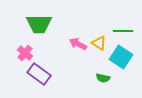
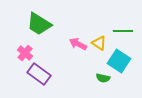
green trapezoid: rotated 32 degrees clockwise
cyan square: moved 2 px left, 4 px down
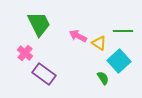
green trapezoid: rotated 148 degrees counterclockwise
pink arrow: moved 8 px up
cyan square: rotated 15 degrees clockwise
purple rectangle: moved 5 px right
green semicircle: rotated 136 degrees counterclockwise
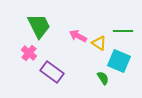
green trapezoid: moved 2 px down
pink cross: moved 4 px right
cyan square: rotated 25 degrees counterclockwise
purple rectangle: moved 8 px right, 2 px up
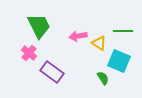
pink arrow: rotated 36 degrees counterclockwise
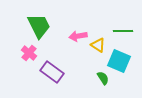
yellow triangle: moved 1 px left, 2 px down
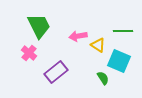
purple rectangle: moved 4 px right; rotated 75 degrees counterclockwise
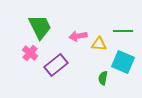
green trapezoid: moved 1 px right, 1 px down
yellow triangle: moved 1 px right, 1 px up; rotated 28 degrees counterclockwise
pink cross: moved 1 px right
cyan square: moved 4 px right, 1 px down
purple rectangle: moved 7 px up
green semicircle: rotated 136 degrees counterclockwise
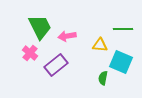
green line: moved 2 px up
pink arrow: moved 11 px left
yellow triangle: moved 1 px right, 1 px down
cyan square: moved 2 px left
